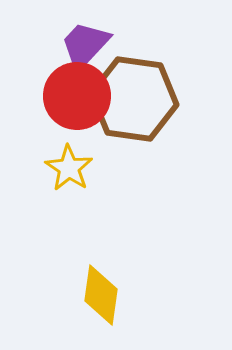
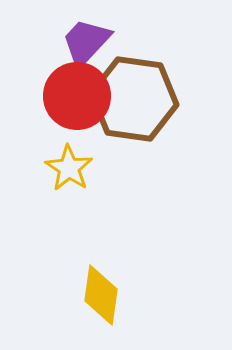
purple trapezoid: moved 1 px right, 3 px up
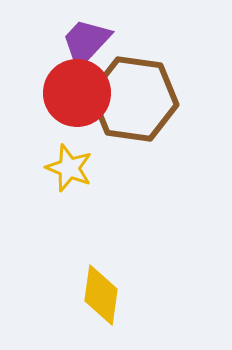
red circle: moved 3 px up
yellow star: rotated 12 degrees counterclockwise
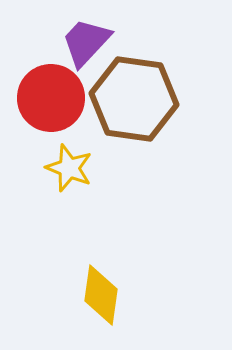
red circle: moved 26 px left, 5 px down
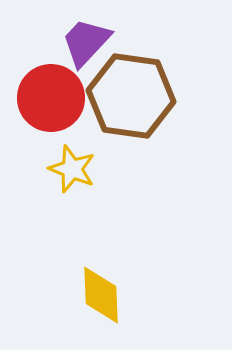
brown hexagon: moved 3 px left, 3 px up
yellow star: moved 3 px right, 1 px down
yellow diamond: rotated 10 degrees counterclockwise
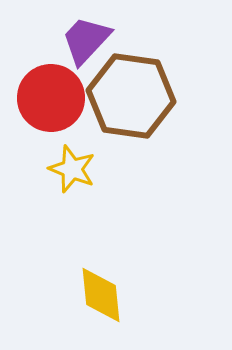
purple trapezoid: moved 2 px up
yellow diamond: rotated 4 degrees counterclockwise
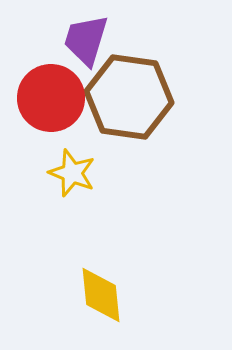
purple trapezoid: rotated 26 degrees counterclockwise
brown hexagon: moved 2 px left, 1 px down
yellow star: moved 4 px down
